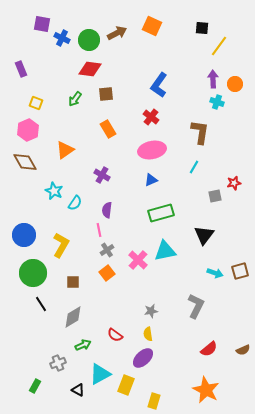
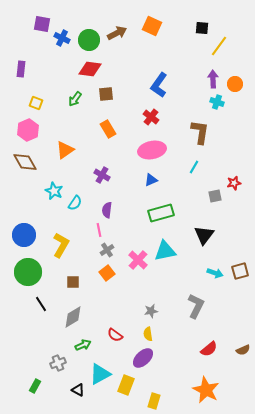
purple rectangle at (21, 69): rotated 28 degrees clockwise
green circle at (33, 273): moved 5 px left, 1 px up
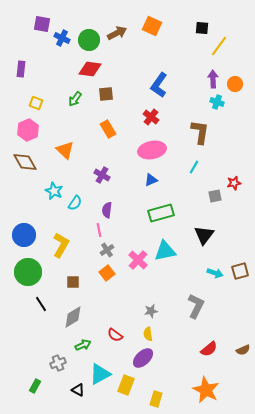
orange triangle at (65, 150): rotated 42 degrees counterclockwise
yellow rectangle at (154, 401): moved 2 px right, 2 px up
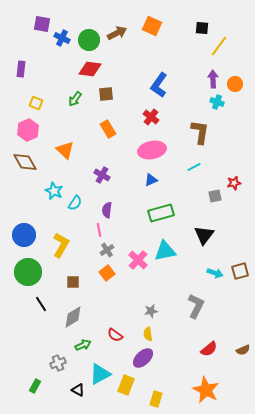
cyan line at (194, 167): rotated 32 degrees clockwise
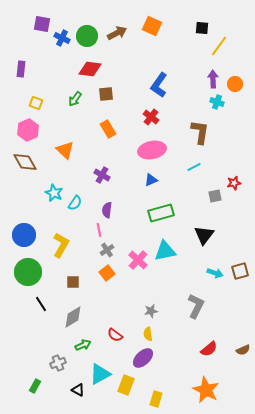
green circle at (89, 40): moved 2 px left, 4 px up
cyan star at (54, 191): moved 2 px down
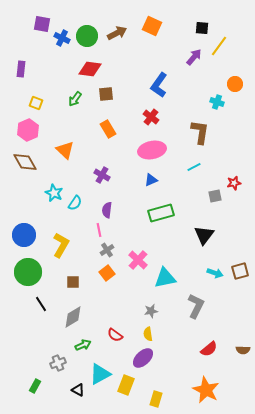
purple arrow at (213, 79): moved 19 px left, 22 px up; rotated 42 degrees clockwise
cyan triangle at (165, 251): moved 27 px down
brown semicircle at (243, 350): rotated 24 degrees clockwise
